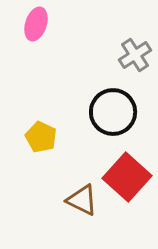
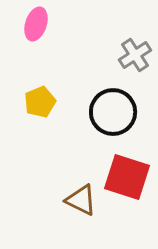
yellow pentagon: moved 1 px left, 35 px up; rotated 24 degrees clockwise
red square: rotated 24 degrees counterclockwise
brown triangle: moved 1 px left
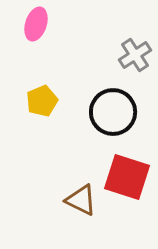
yellow pentagon: moved 2 px right, 1 px up
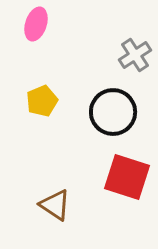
brown triangle: moved 26 px left, 5 px down; rotated 8 degrees clockwise
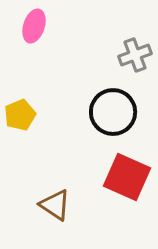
pink ellipse: moved 2 px left, 2 px down
gray cross: rotated 12 degrees clockwise
yellow pentagon: moved 22 px left, 14 px down
red square: rotated 6 degrees clockwise
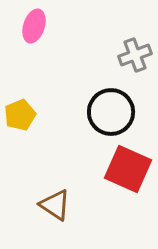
black circle: moved 2 px left
red square: moved 1 px right, 8 px up
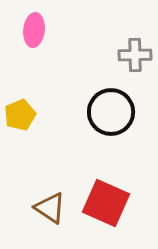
pink ellipse: moved 4 px down; rotated 12 degrees counterclockwise
gray cross: rotated 20 degrees clockwise
red square: moved 22 px left, 34 px down
brown triangle: moved 5 px left, 3 px down
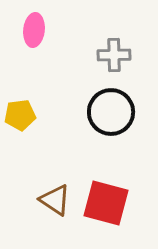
gray cross: moved 21 px left
yellow pentagon: rotated 16 degrees clockwise
red square: rotated 9 degrees counterclockwise
brown triangle: moved 5 px right, 8 px up
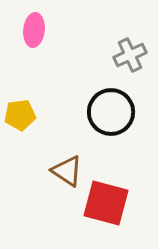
gray cross: moved 16 px right; rotated 24 degrees counterclockwise
brown triangle: moved 12 px right, 29 px up
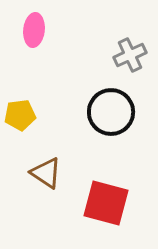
brown triangle: moved 21 px left, 2 px down
